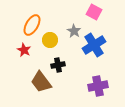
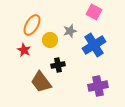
gray star: moved 4 px left; rotated 24 degrees clockwise
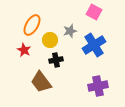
black cross: moved 2 px left, 5 px up
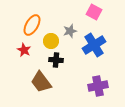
yellow circle: moved 1 px right, 1 px down
black cross: rotated 16 degrees clockwise
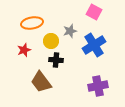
orange ellipse: moved 2 px up; rotated 50 degrees clockwise
red star: rotated 24 degrees clockwise
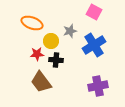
orange ellipse: rotated 30 degrees clockwise
red star: moved 13 px right, 4 px down; rotated 16 degrees clockwise
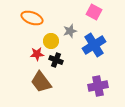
orange ellipse: moved 5 px up
black cross: rotated 16 degrees clockwise
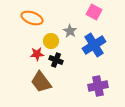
gray star: rotated 24 degrees counterclockwise
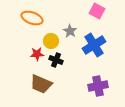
pink square: moved 3 px right, 1 px up
brown trapezoid: moved 2 px down; rotated 30 degrees counterclockwise
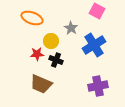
gray star: moved 1 px right, 3 px up
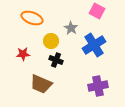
red star: moved 14 px left
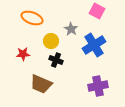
gray star: moved 1 px down
